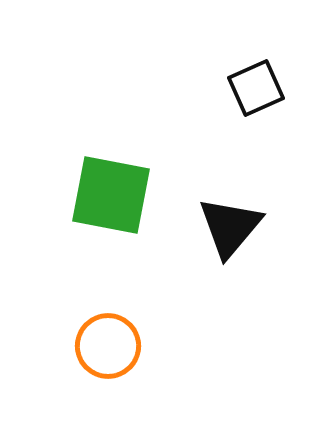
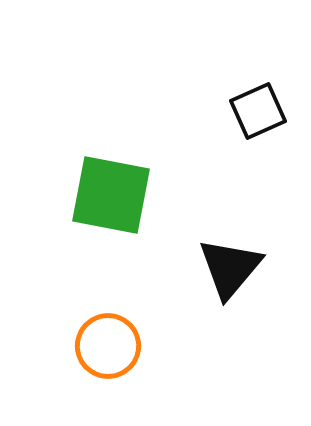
black square: moved 2 px right, 23 px down
black triangle: moved 41 px down
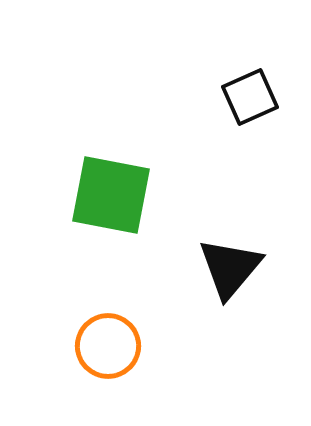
black square: moved 8 px left, 14 px up
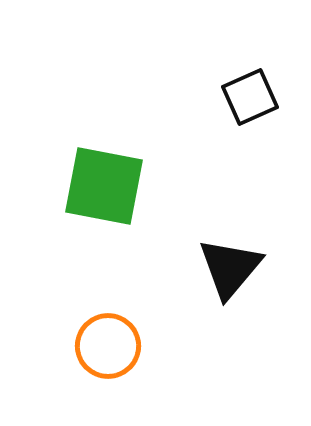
green square: moved 7 px left, 9 px up
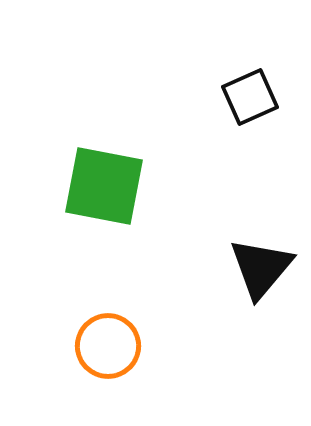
black triangle: moved 31 px right
